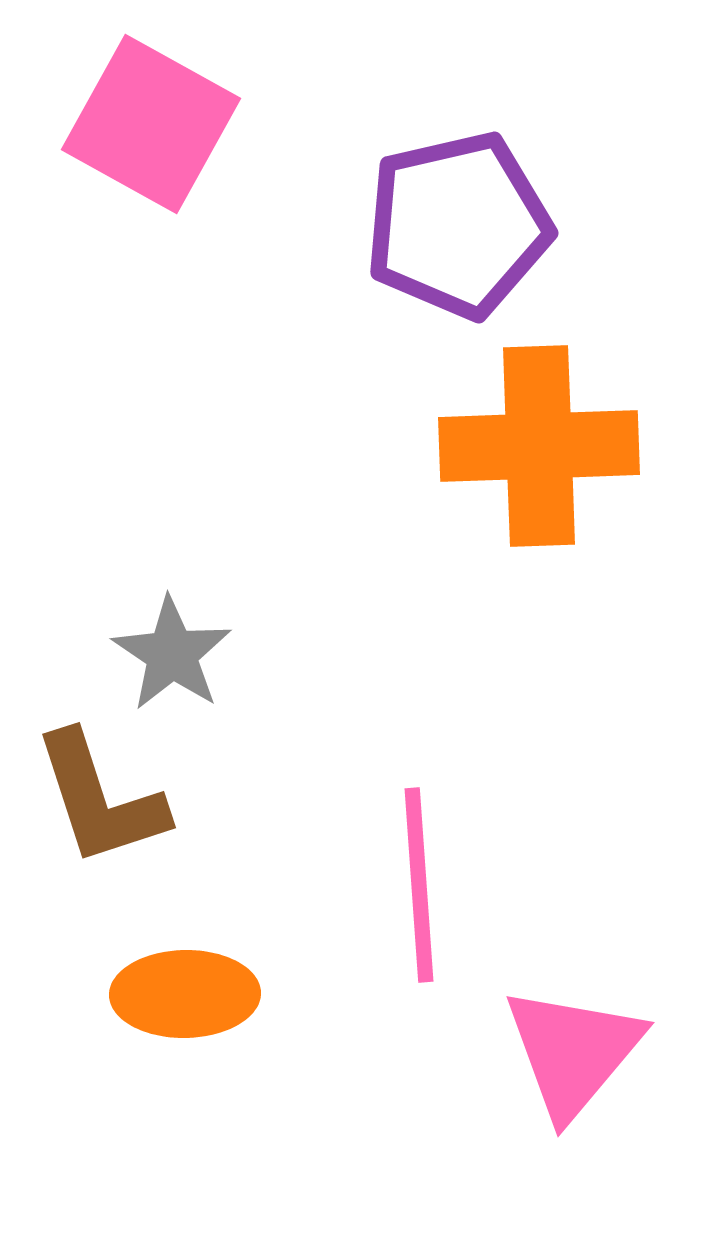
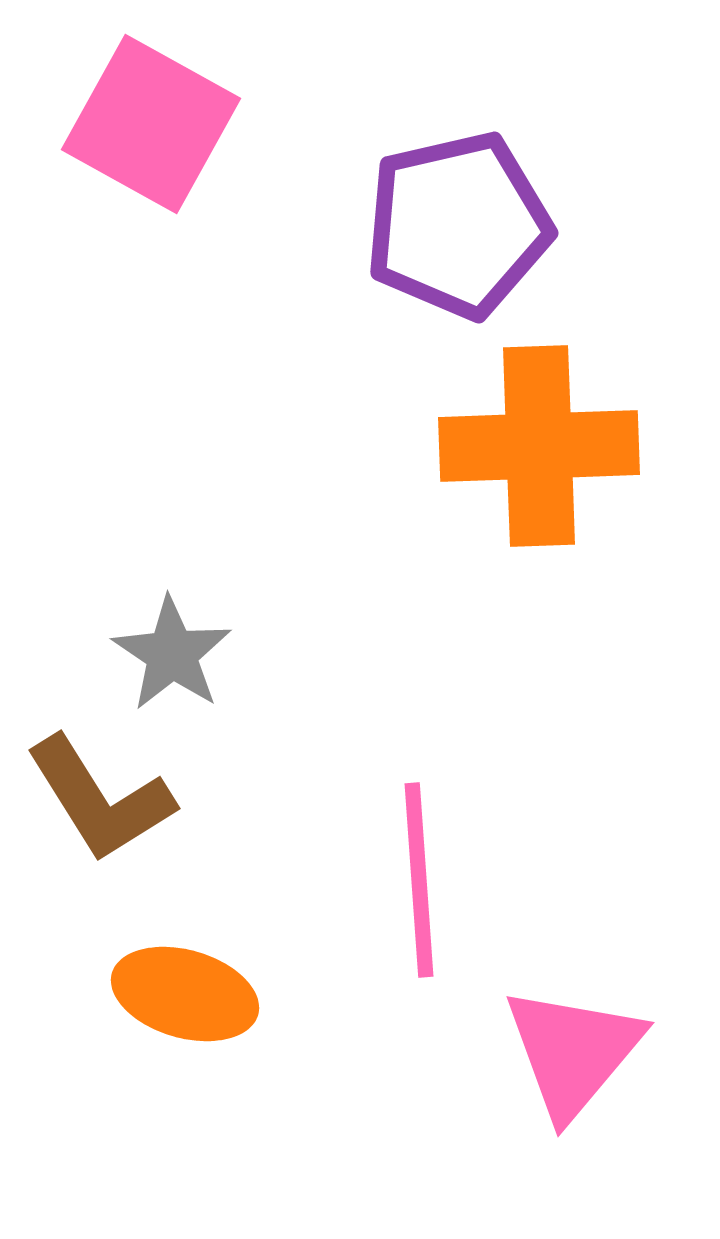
brown L-shape: rotated 14 degrees counterclockwise
pink line: moved 5 px up
orange ellipse: rotated 17 degrees clockwise
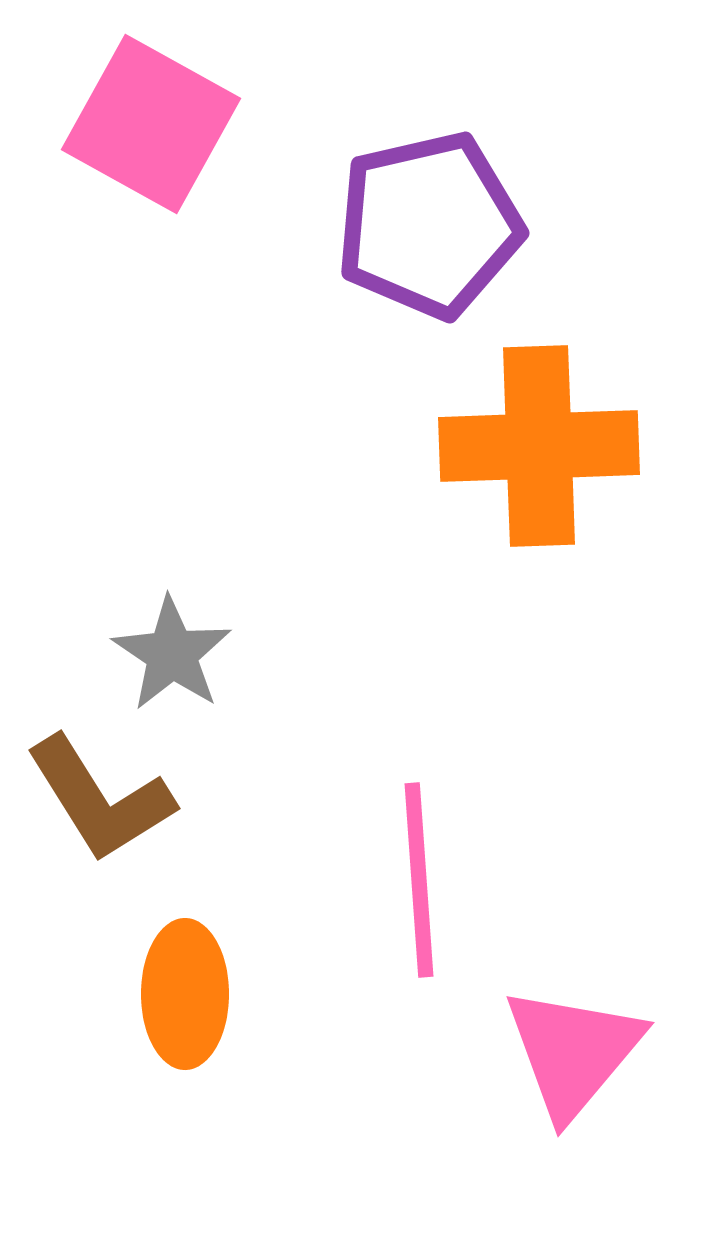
purple pentagon: moved 29 px left
orange ellipse: rotated 74 degrees clockwise
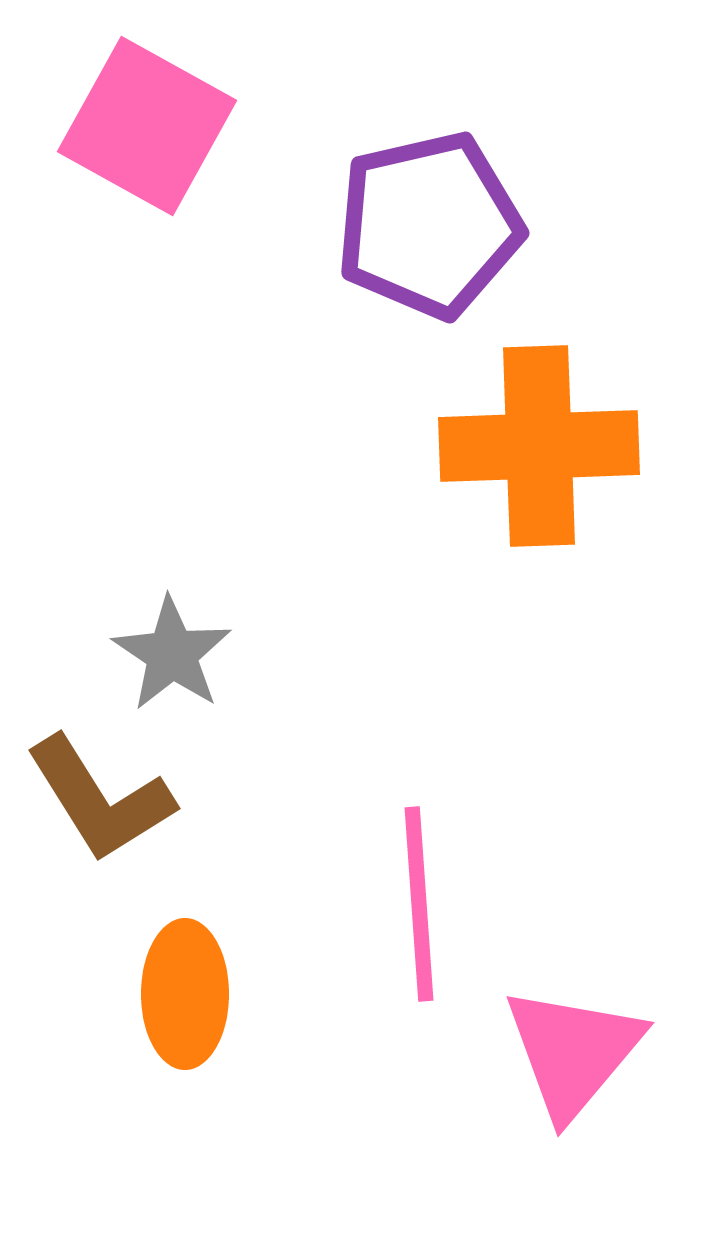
pink square: moved 4 px left, 2 px down
pink line: moved 24 px down
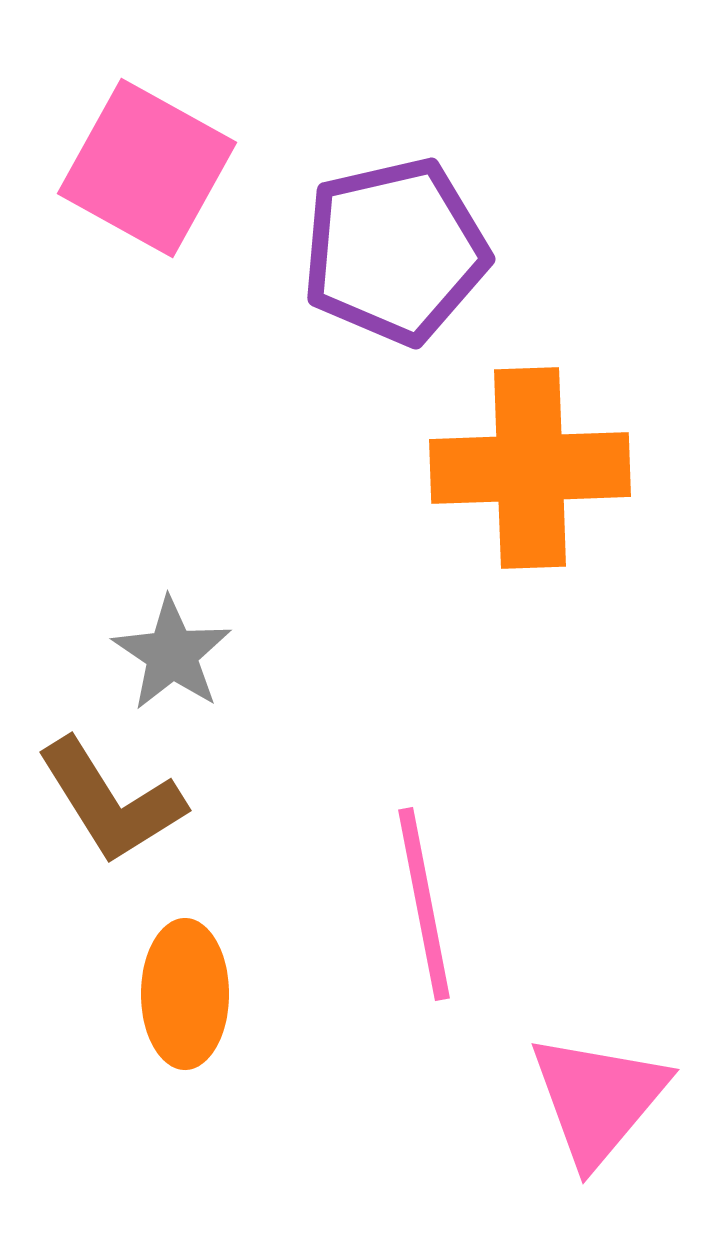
pink square: moved 42 px down
purple pentagon: moved 34 px left, 26 px down
orange cross: moved 9 px left, 22 px down
brown L-shape: moved 11 px right, 2 px down
pink line: moved 5 px right; rotated 7 degrees counterclockwise
pink triangle: moved 25 px right, 47 px down
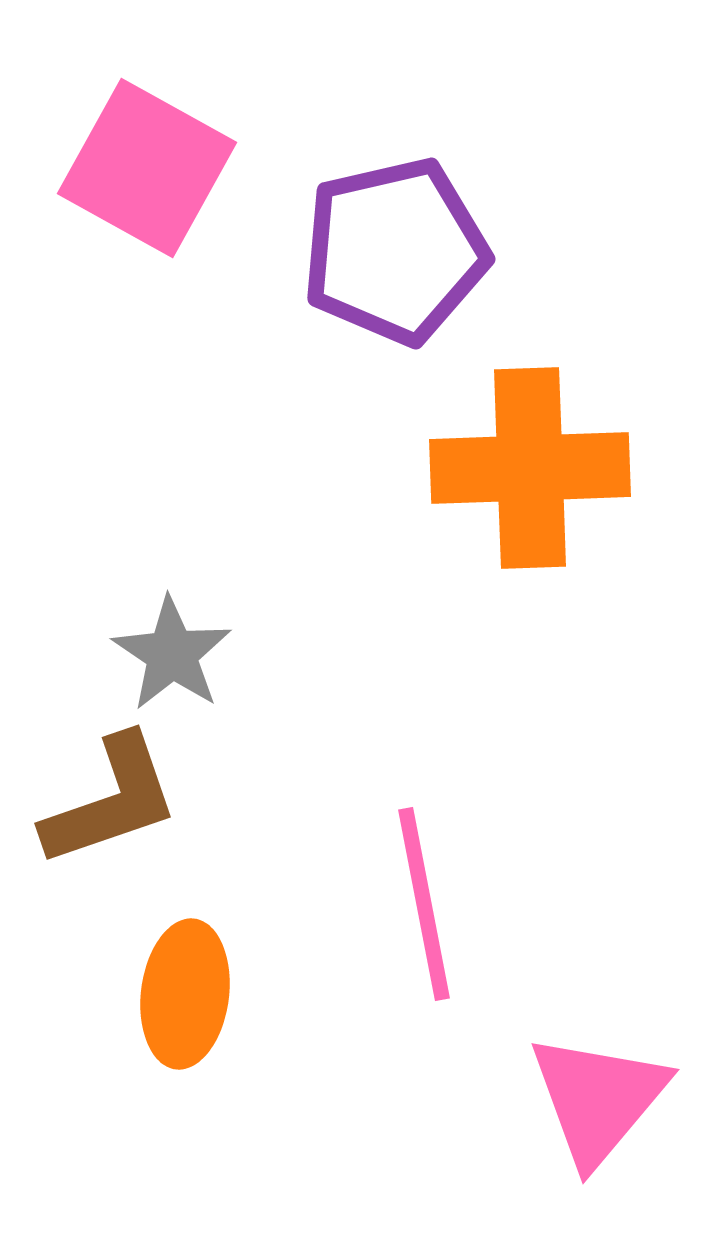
brown L-shape: rotated 77 degrees counterclockwise
orange ellipse: rotated 7 degrees clockwise
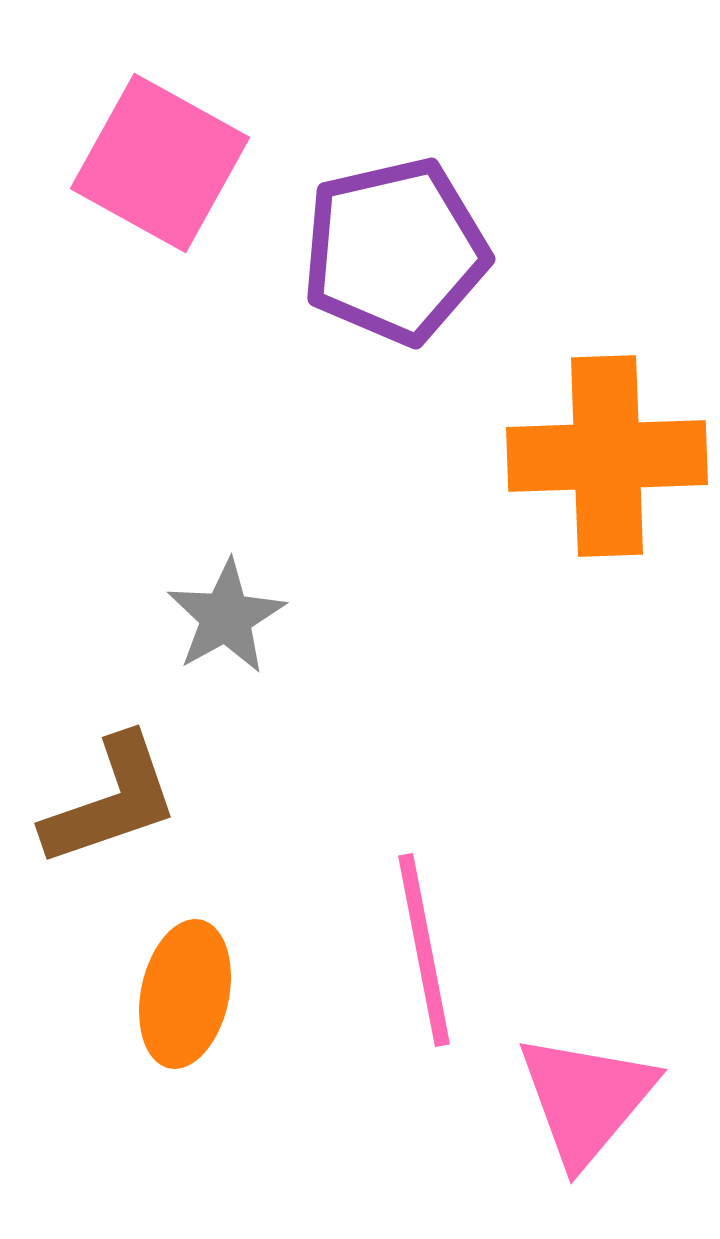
pink square: moved 13 px right, 5 px up
orange cross: moved 77 px right, 12 px up
gray star: moved 54 px right, 37 px up; rotated 9 degrees clockwise
pink line: moved 46 px down
orange ellipse: rotated 5 degrees clockwise
pink triangle: moved 12 px left
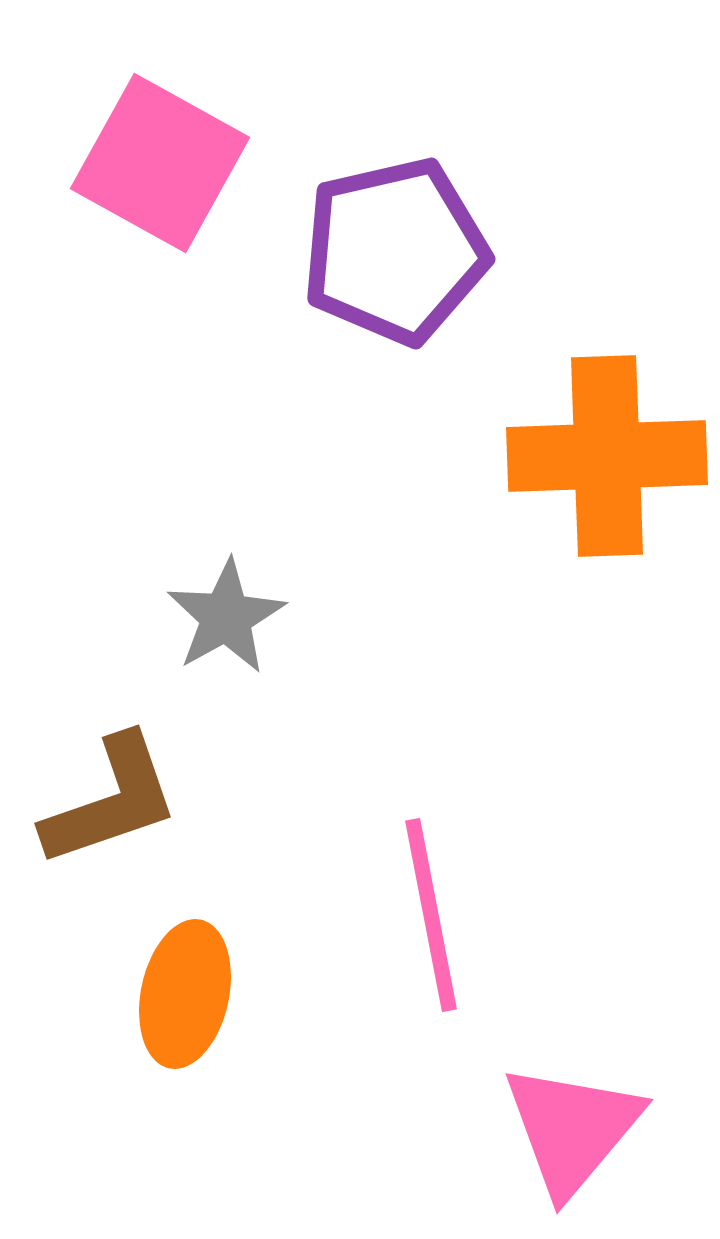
pink line: moved 7 px right, 35 px up
pink triangle: moved 14 px left, 30 px down
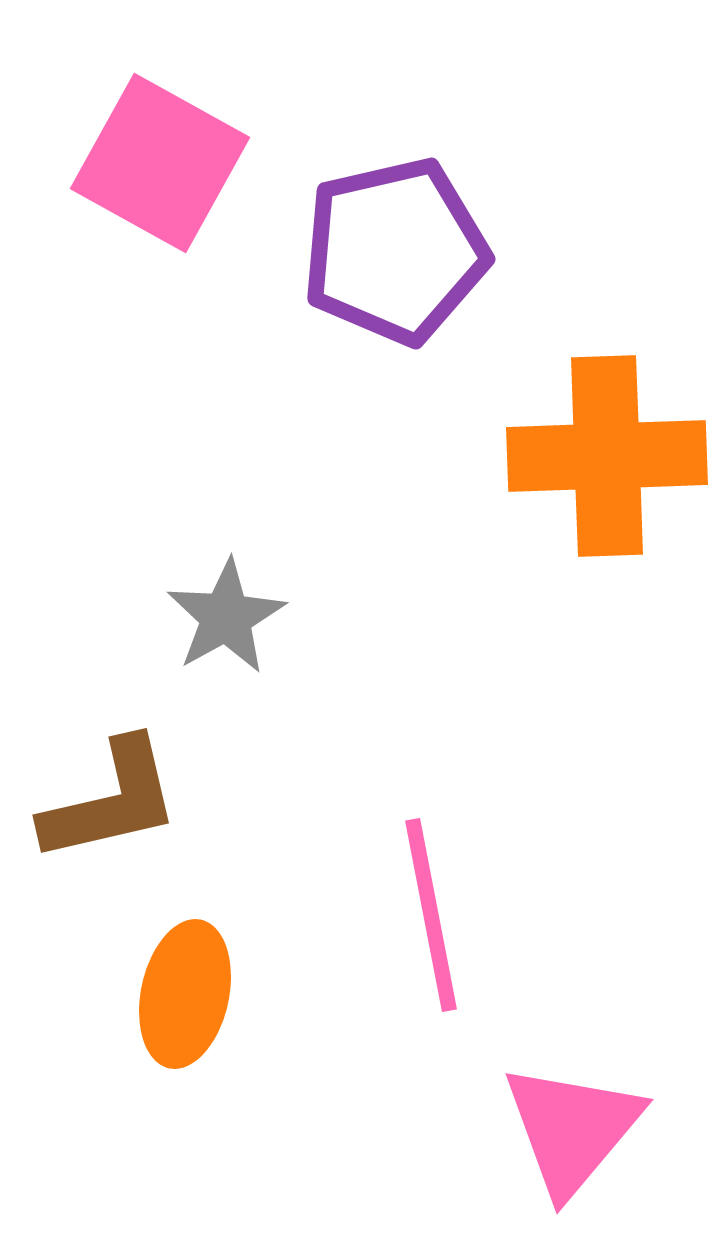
brown L-shape: rotated 6 degrees clockwise
